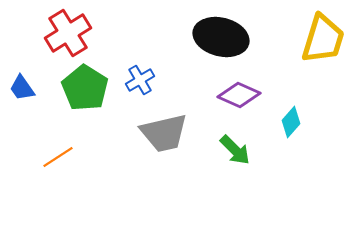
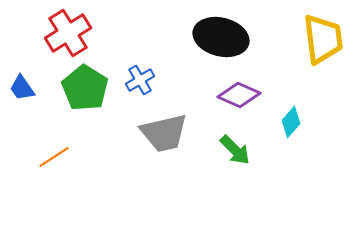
yellow trapezoid: rotated 24 degrees counterclockwise
orange line: moved 4 px left
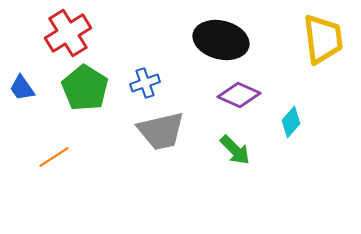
black ellipse: moved 3 px down
blue cross: moved 5 px right, 3 px down; rotated 12 degrees clockwise
gray trapezoid: moved 3 px left, 2 px up
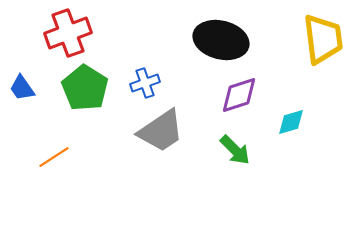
red cross: rotated 12 degrees clockwise
purple diamond: rotated 42 degrees counterclockwise
cyan diamond: rotated 32 degrees clockwise
gray trapezoid: rotated 21 degrees counterclockwise
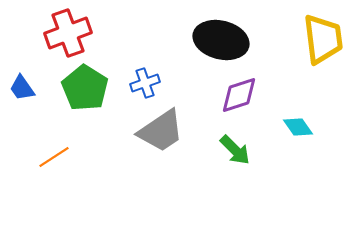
cyan diamond: moved 7 px right, 5 px down; rotated 72 degrees clockwise
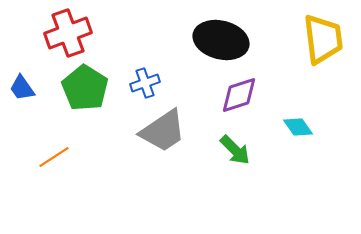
gray trapezoid: moved 2 px right
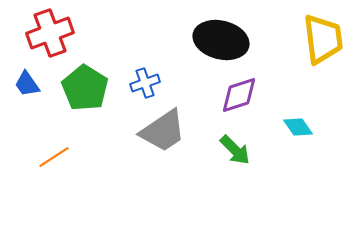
red cross: moved 18 px left
blue trapezoid: moved 5 px right, 4 px up
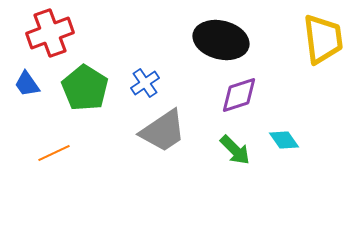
blue cross: rotated 16 degrees counterclockwise
cyan diamond: moved 14 px left, 13 px down
orange line: moved 4 px up; rotated 8 degrees clockwise
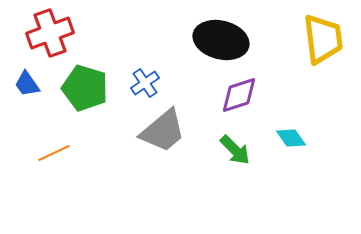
green pentagon: rotated 15 degrees counterclockwise
gray trapezoid: rotated 6 degrees counterclockwise
cyan diamond: moved 7 px right, 2 px up
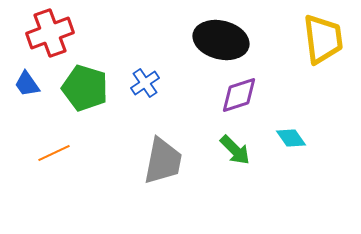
gray trapezoid: moved 30 px down; rotated 39 degrees counterclockwise
